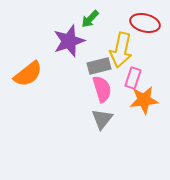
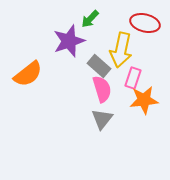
gray rectangle: rotated 55 degrees clockwise
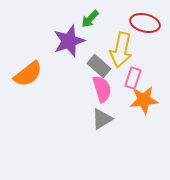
gray triangle: rotated 20 degrees clockwise
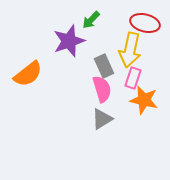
green arrow: moved 1 px right, 1 px down
yellow arrow: moved 9 px right
gray rectangle: moved 5 px right; rotated 25 degrees clockwise
orange star: rotated 20 degrees clockwise
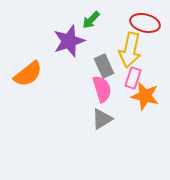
orange star: moved 1 px right, 4 px up
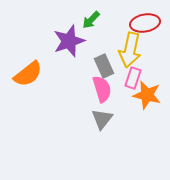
red ellipse: rotated 24 degrees counterclockwise
orange star: moved 2 px right, 1 px up
gray triangle: rotated 20 degrees counterclockwise
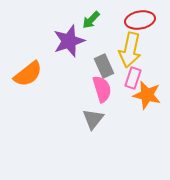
red ellipse: moved 5 px left, 3 px up
gray triangle: moved 9 px left
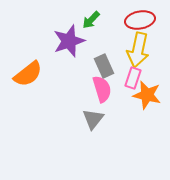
yellow arrow: moved 8 px right
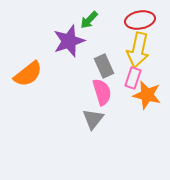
green arrow: moved 2 px left
pink semicircle: moved 3 px down
